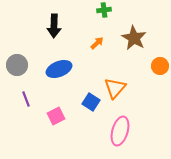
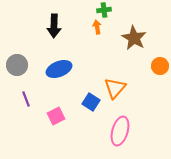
orange arrow: moved 16 px up; rotated 56 degrees counterclockwise
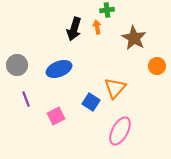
green cross: moved 3 px right
black arrow: moved 20 px right, 3 px down; rotated 15 degrees clockwise
orange circle: moved 3 px left
pink ellipse: rotated 12 degrees clockwise
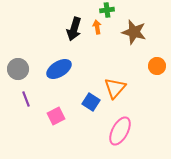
brown star: moved 6 px up; rotated 15 degrees counterclockwise
gray circle: moved 1 px right, 4 px down
blue ellipse: rotated 10 degrees counterclockwise
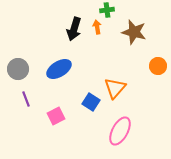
orange circle: moved 1 px right
